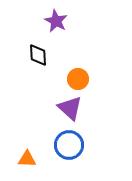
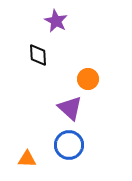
orange circle: moved 10 px right
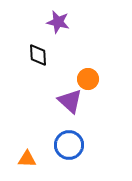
purple star: moved 2 px right, 1 px down; rotated 15 degrees counterclockwise
purple triangle: moved 7 px up
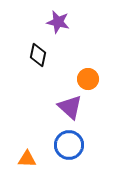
black diamond: rotated 15 degrees clockwise
purple triangle: moved 6 px down
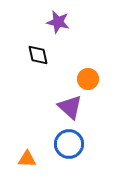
black diamond: rotated 25 degrees counterclockwise
blue circle: moved 1 px up
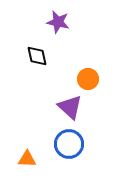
black diamond: moved 1 px left, 1 px down
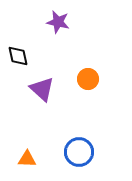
black diamond: moved 19 px left
purple triangle: moved 28 px left, 18 px up
blue circle: moved 10 px right, 8 px down
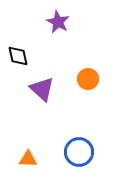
purple star: rotated 15 degrees clockwise
orange triangle: moved 1 px right
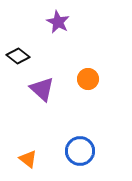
black diamond: rotated 40 degrees counterclockwise
blue circle: moved 1 px right, 1 px up
orange triangle: rotated 36 degrees clockwise
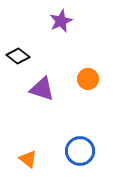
purple star: moved 3 px right, 1 px up; rotated 20 degrees clockwise
purple triangle: rotated 24 degrees counterclockwise
